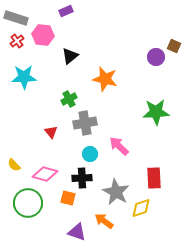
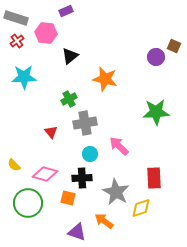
pink hexagon: moved 3 px right, 2 px up
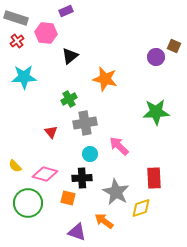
yellow semicircle: moved 1 px right, 1 px down
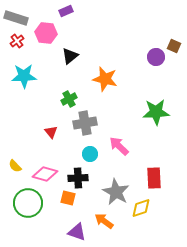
cyan star: moved 1 px up
black cross: moved 4 px left
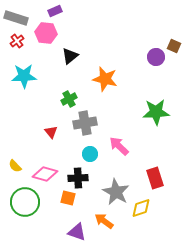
purple rectangle: moved 11 px left
red rectangle: moved 1 px right; rotated 15 degrees counterclockwise
green circle: moved 3 px left, 1 px up
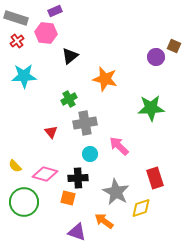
green star: moved 5 px left, 4 px up
green circle: moved 1 px left
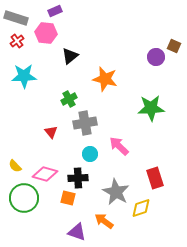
green circle: moved 4 px up
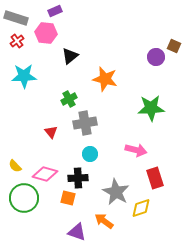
pink arrow: moved 17 px right, 4 px down; rotated 150 degrees clockwise
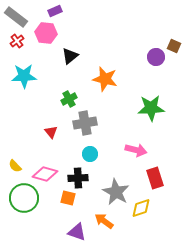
gray rectangle: moved 1 px up; rotated 20 degrees clockwise
